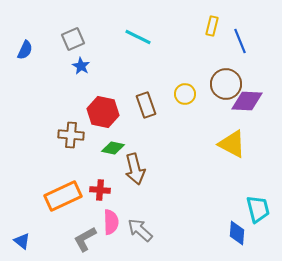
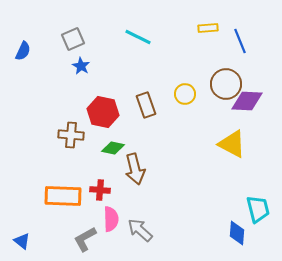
yellow rectangle: moved 4 px left, 2 px down; rotated 72 degrees clockwise
blue semicircle: moved 2 px left, 1 px down
orange rectangle: rotated 27 degrees clockwise
pink semicircle: moved 3 px up
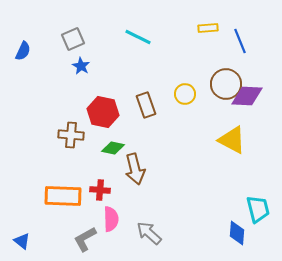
purple diamond: moved 5 px up
yellow triangle: moved 4 px up
gray arrow: moved 9 px right, 3 px down
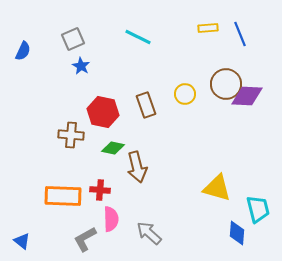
blue line: moved 7 px up
yellow triangle: moved 15 px left, 48 px down; rotated 12 degrees counterclockwise
brown arrow: moved 2 px right, 2 px up
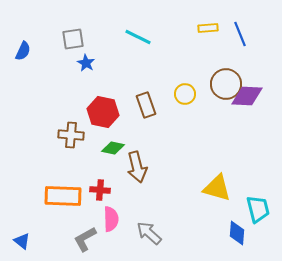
gray square: rotated 15 degrees clockwise
blue star: moved 5 px right, 3 px up
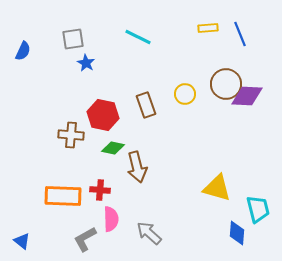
red hexagon: moved 3 px down
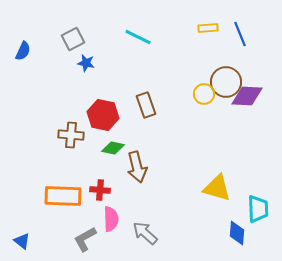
gray square: rotated 20 degrees counterclockwise
blue star: rotated 18 degrees counterclockwise
brown circle: moved 2 px up
yellow circle: moved 19 px right
cyan trapezoid: rotated 12 degrees clockwise
gray arrow: moved 4 px left
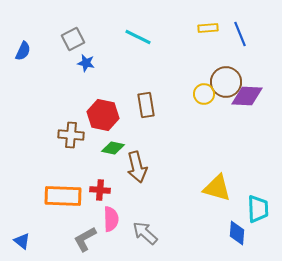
brown rectangle: rotated 10 degrees clockwise
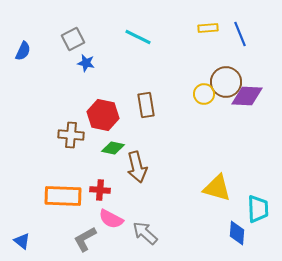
pink semicircle: rotated 120 degrees clockwise
